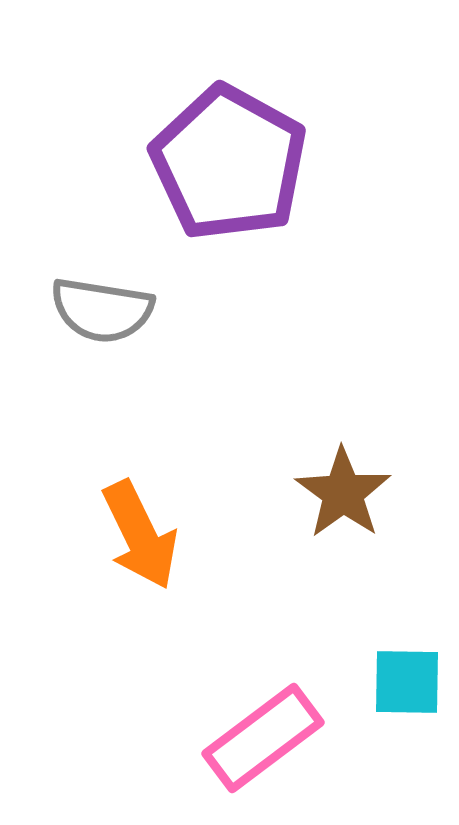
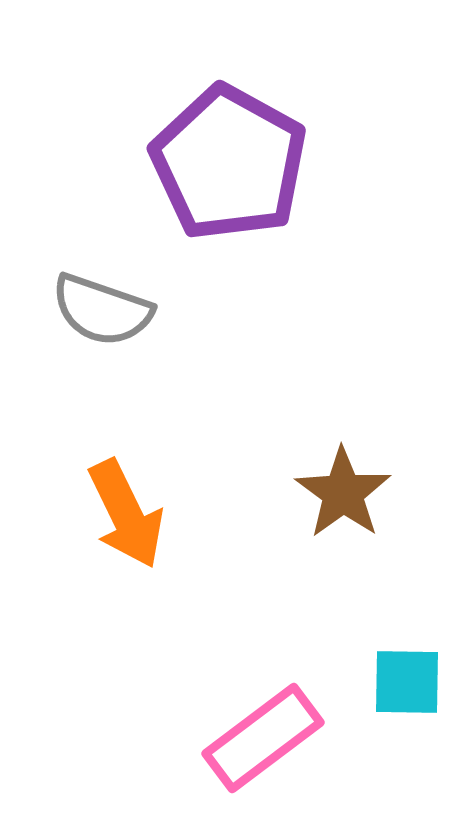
gray semicircle: rotated 10 degrees clockwise
orange arrow: moved 14 px left, 21 px up
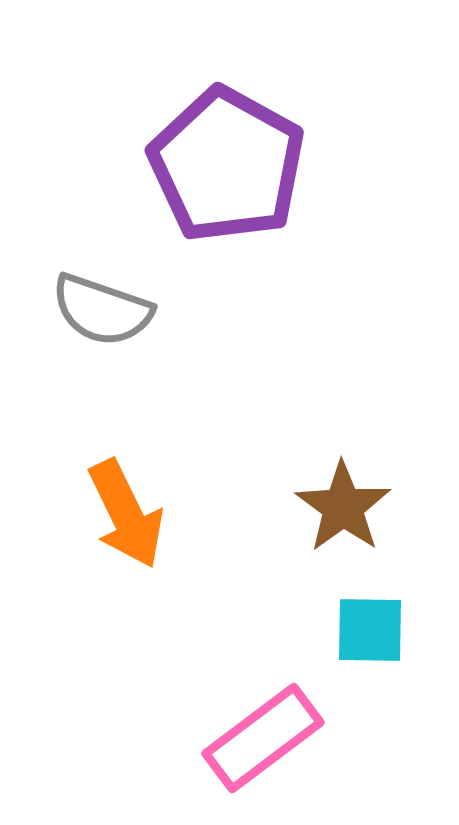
purple pentagon: moved 2 px left, 2 px down
brown star: moved 14 px down
cyan square: moved 37 px left, 52 px up
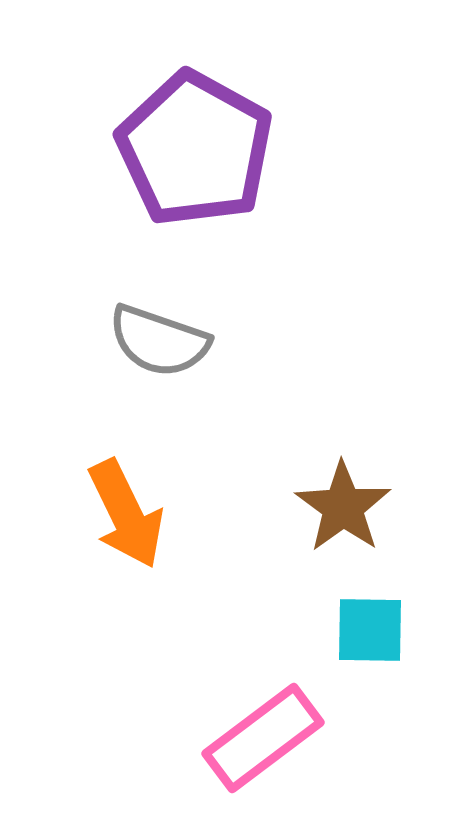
purple pentagon: moved 32 px left, 16 px up
gray semicircle: moved 57 px right, 31 px down
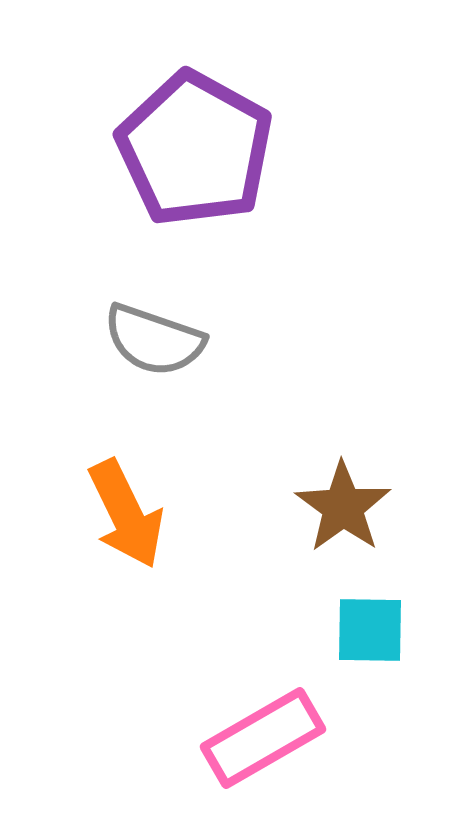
gray semicircle: moved 5 px left, 1 px up
pink rectangle: rotated 7 degrees clockwise
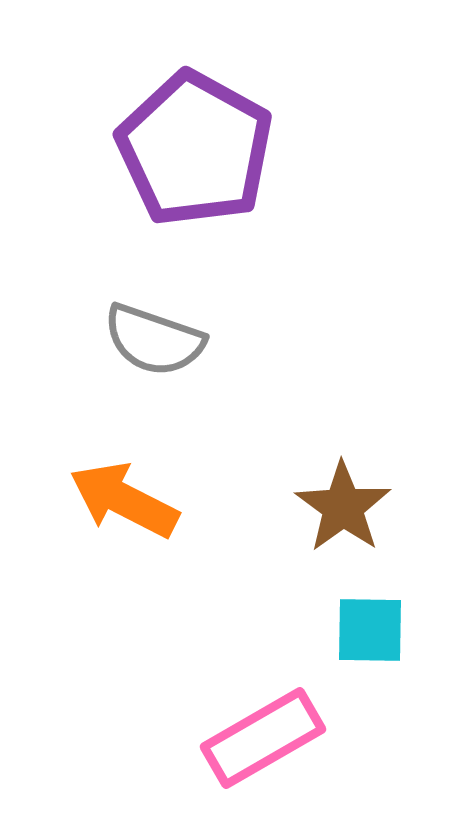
orange arrow: moved 2 px left, 14 px up; rotated 143 degrees clockwise
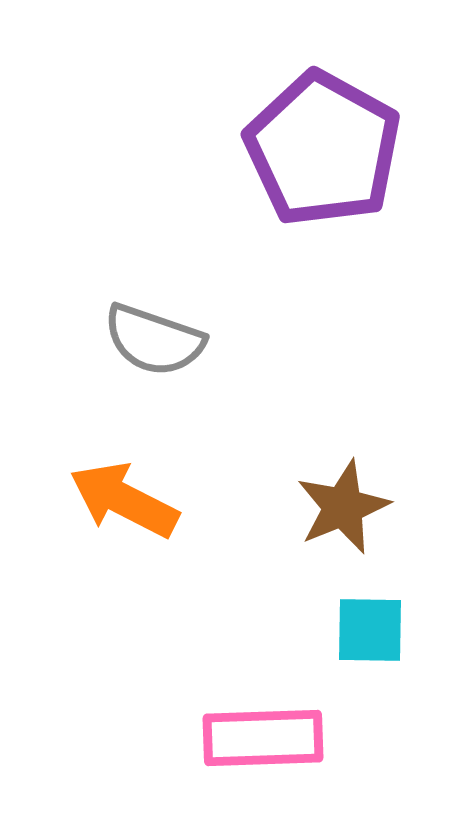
purple pentagon: moved 128 px right
brown star: rotated 14 degrees clockwise
pink rectangle: rotated 28 degrees clockwise
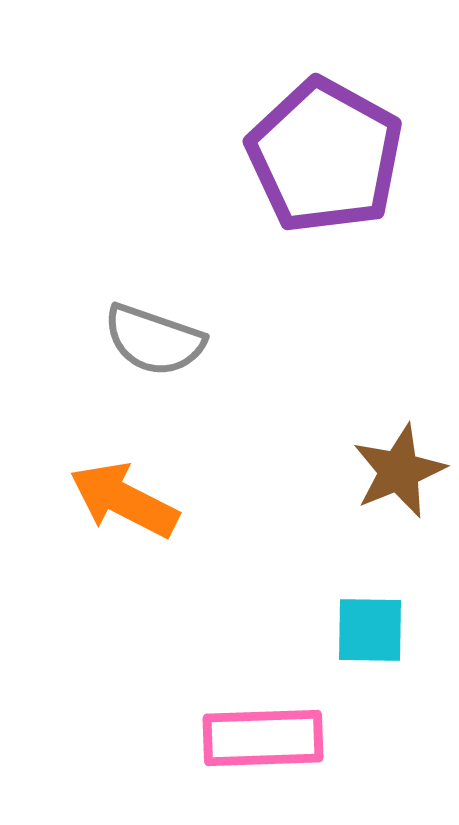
purple pentagon: moved 2 px right, 7 px down
brown star: moved 56 px right, 36 px up
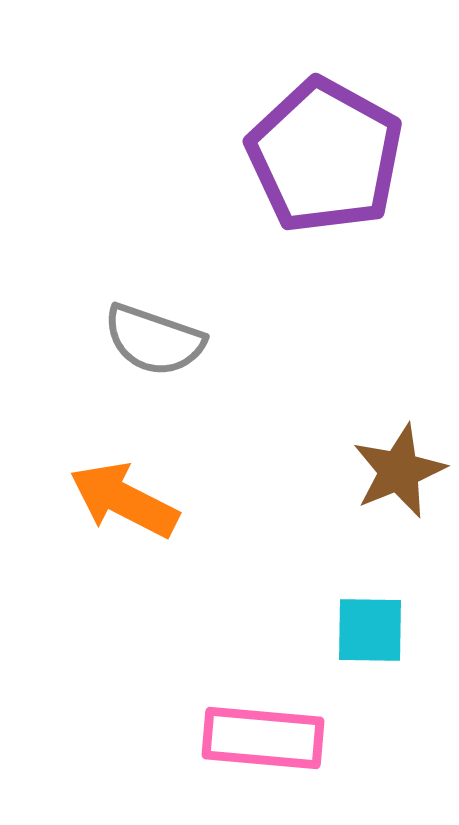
pink rectangle: rotated 7 degrees clockwise
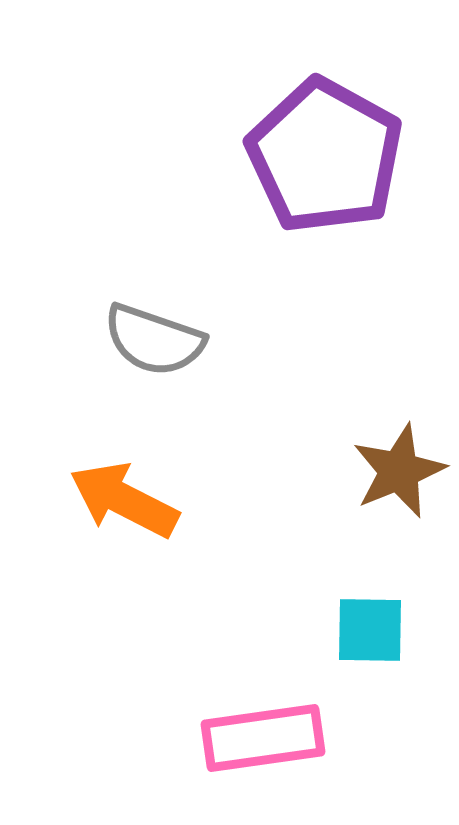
pink rectangle: rotated 13 degrees counterclockwise
